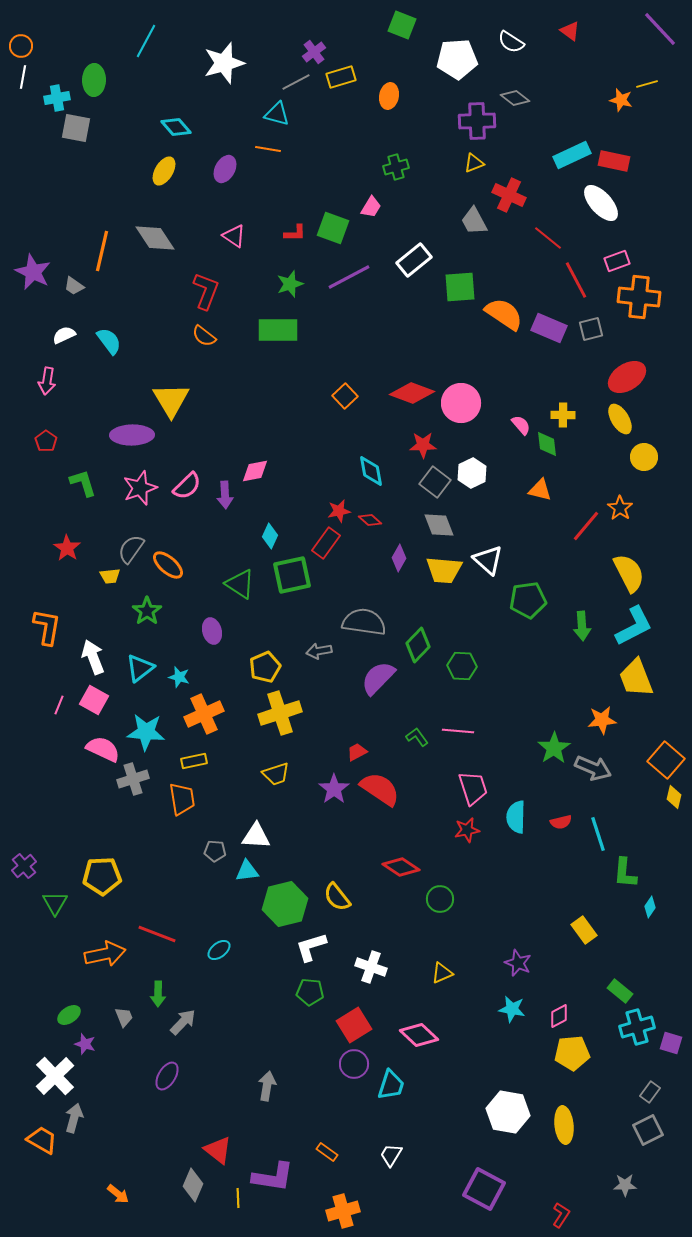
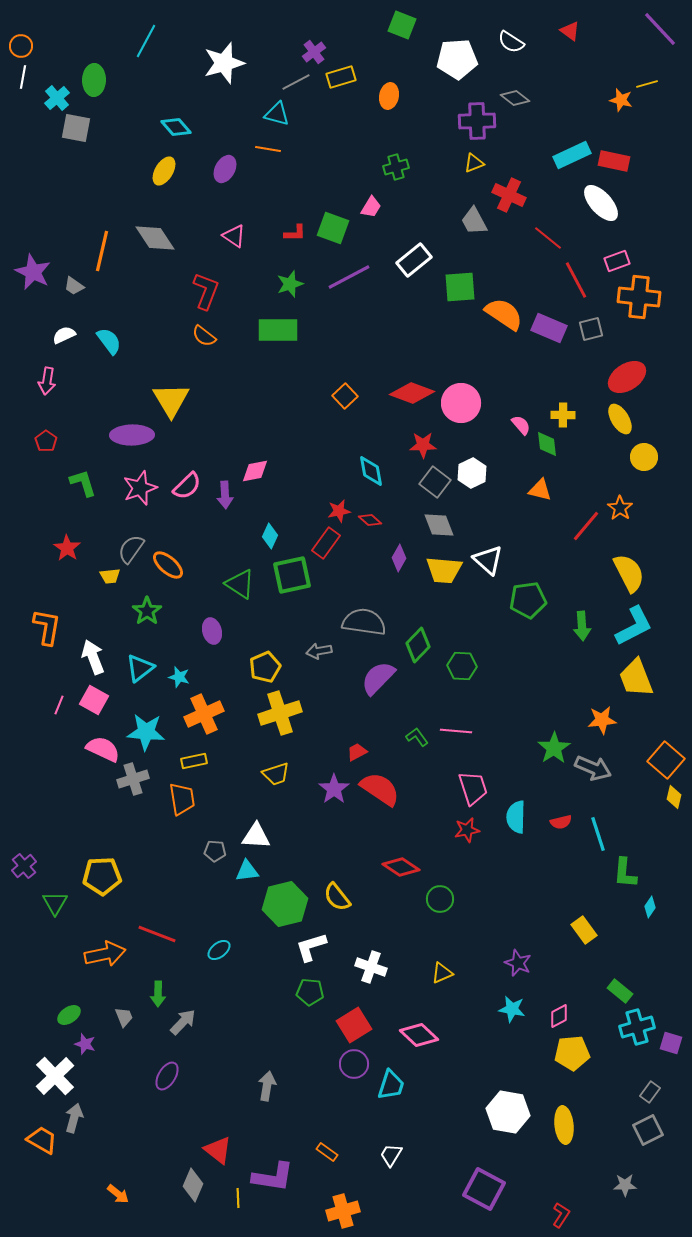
cyan cross at (57, 98): rotated 30 degrees counterclockwise
pink line at (458, 731): moved 2 px left
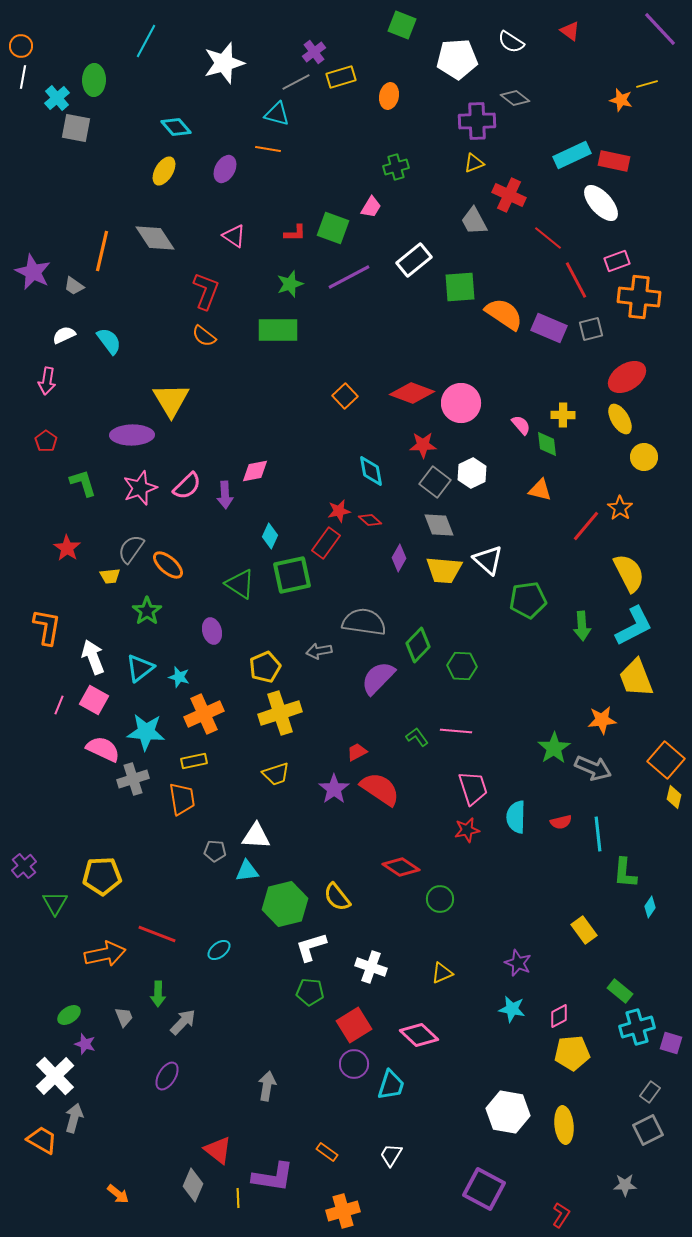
cyan line at (598, 834): rotated 12 degrees clockwise
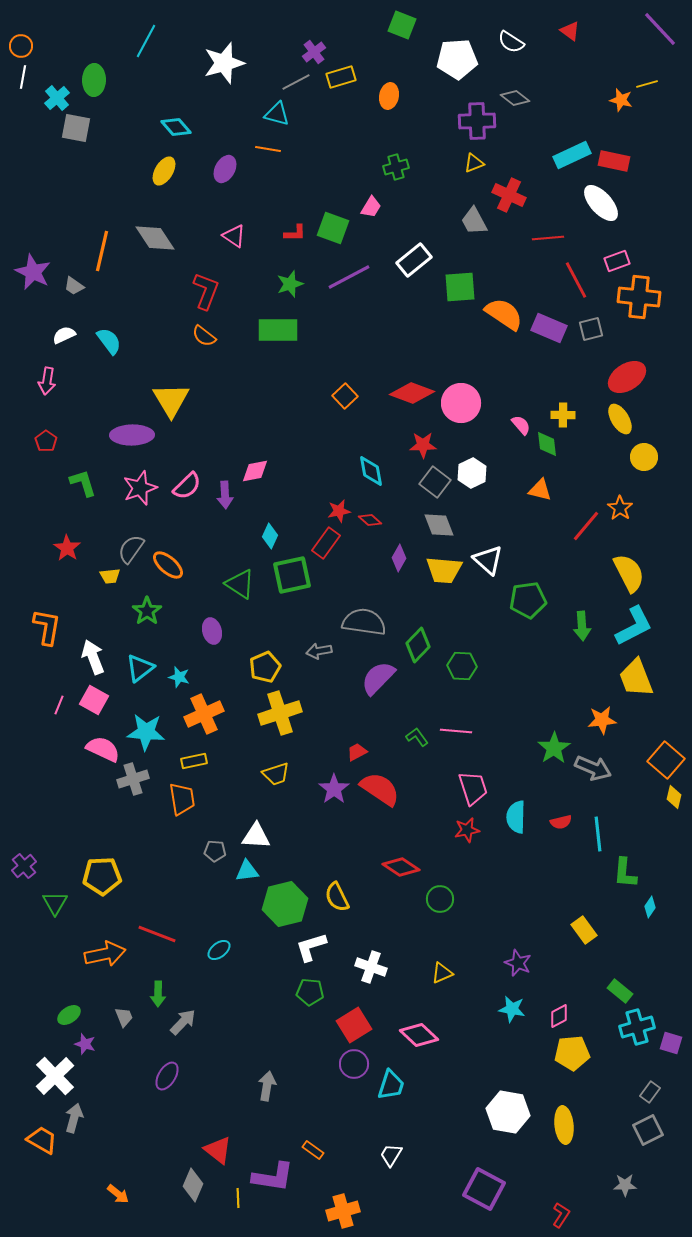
red line at (548, 238): rotated 44 degrees counterclockwise
yellow semicircle at (337, 897): rotated 12 degrees clockwise
orange rectangle at (327, 1152): moved 14 px left, 2 px up
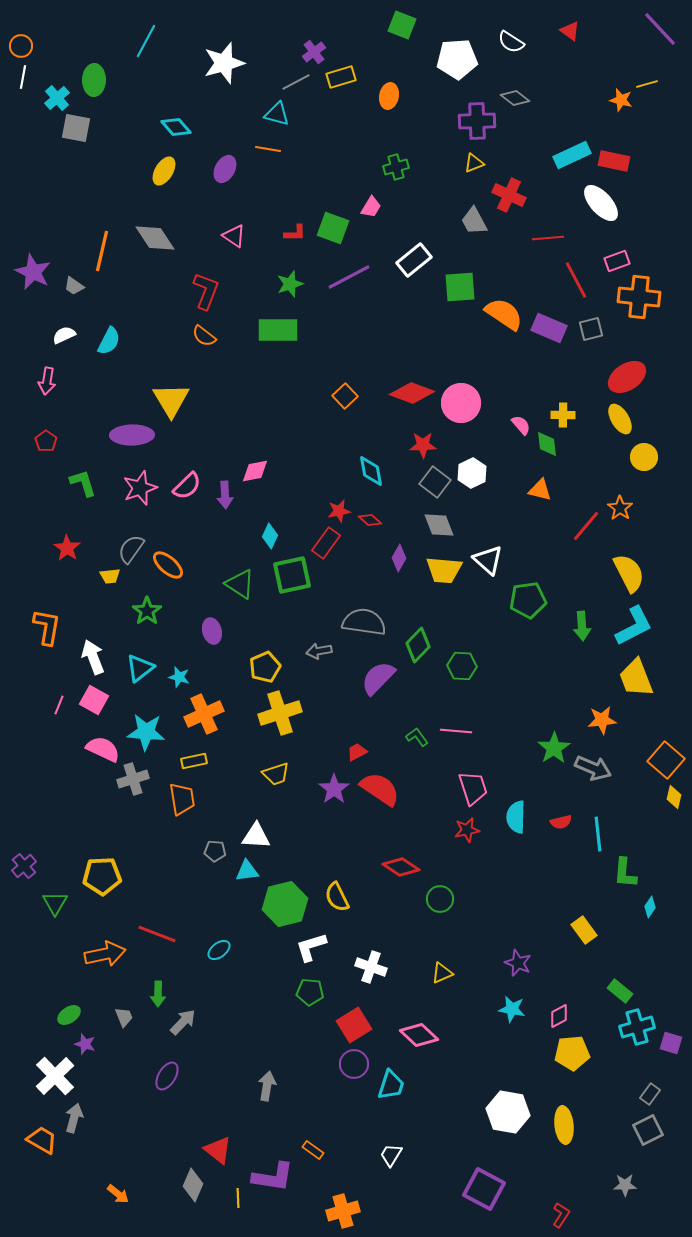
cyan semicircle at (109, 341): rotated 64 degrees clockwise
gray rectangle at (650, 1092): moved 2 px down
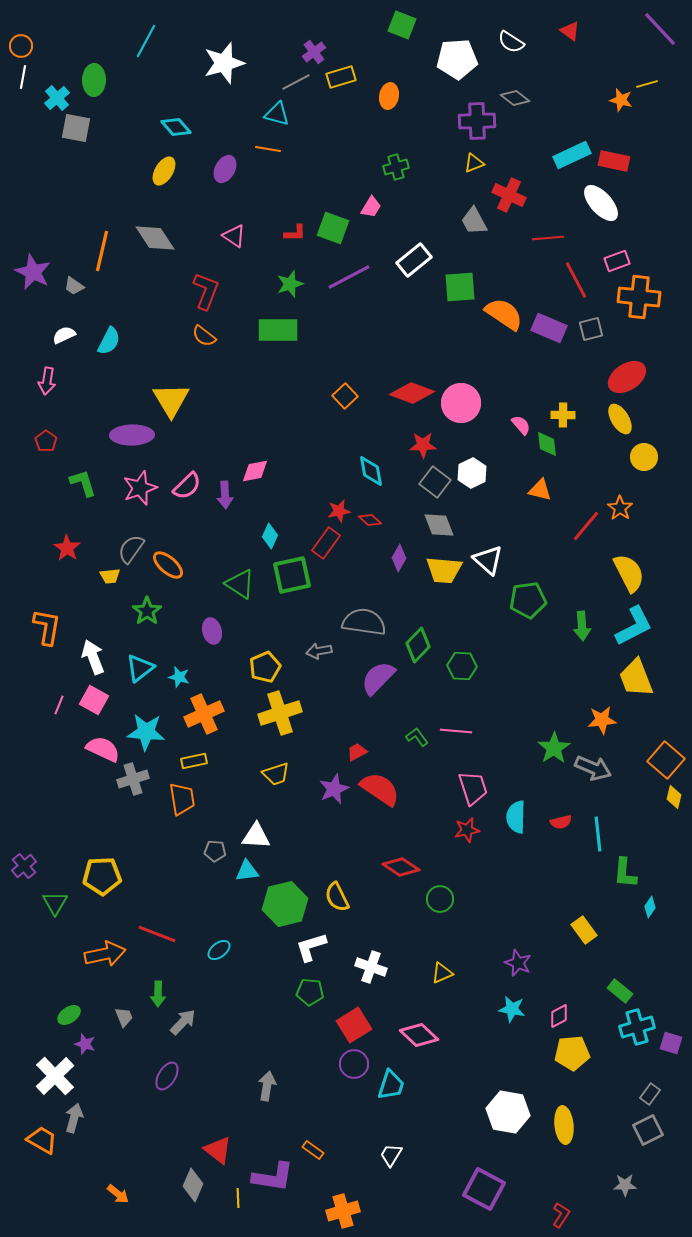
purple star at (334, 789): rotated 12 degrees clockwise
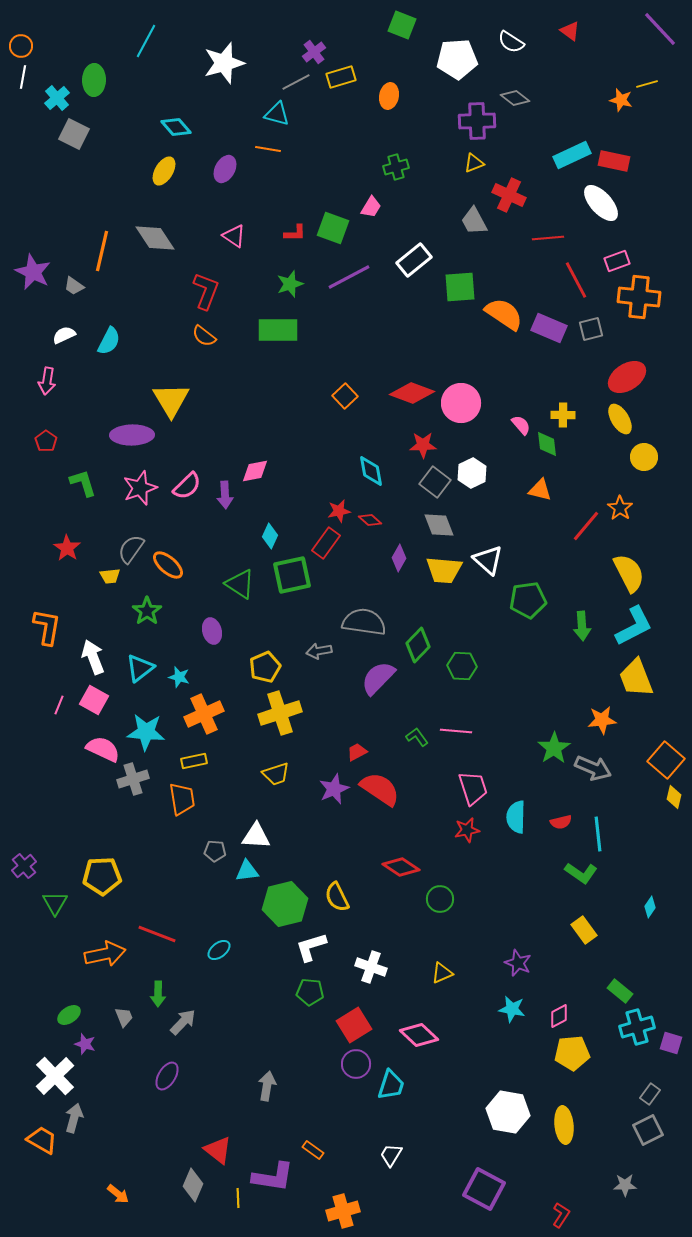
gray square at (76, 128): moved 2 px left, 6 px down; rotated 16 degrees clockwise
green L-shape at (625, 873): moved 44 px left; rotated 60 degrees counterclockwise
purple circle at (354, 1064): moved 2 px right
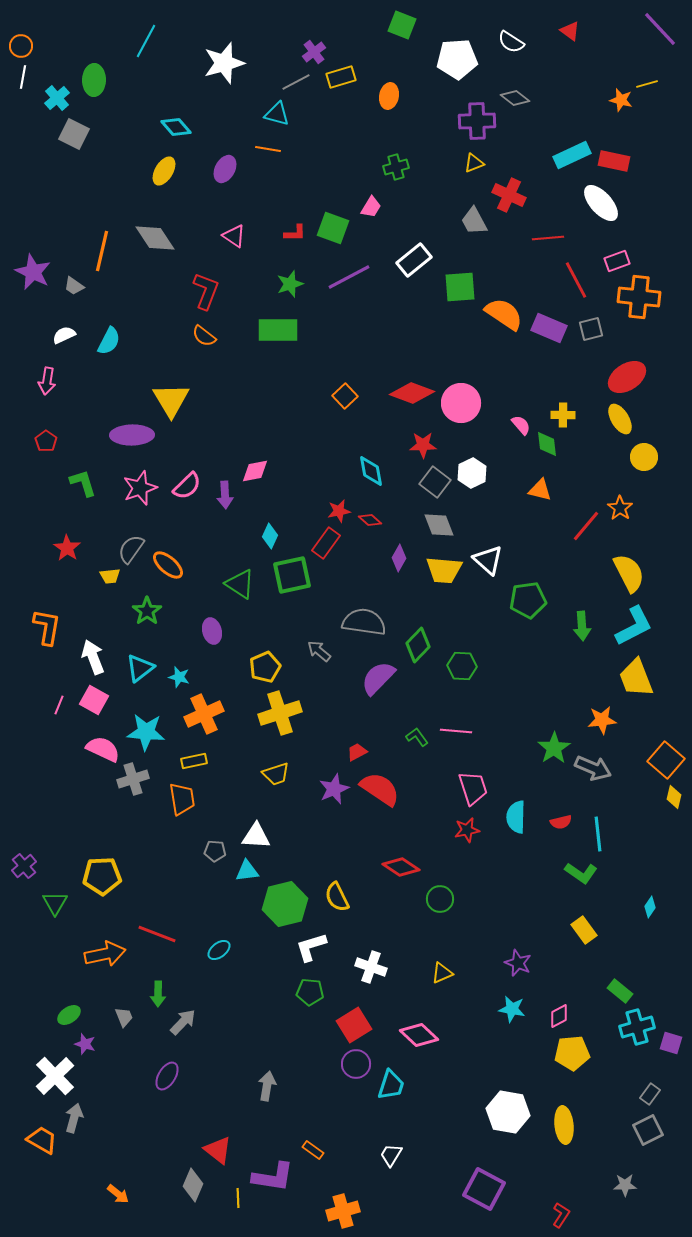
gray arrow at (319, 651): rotated 50 degrees clockwise
